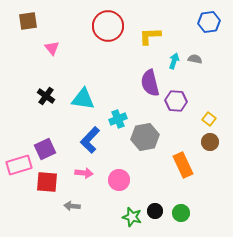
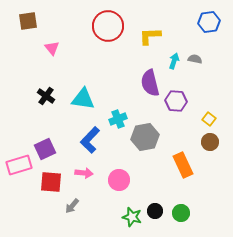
red square: moved 4 px right
gray arrow: rotated 56 degrees counterclockwise
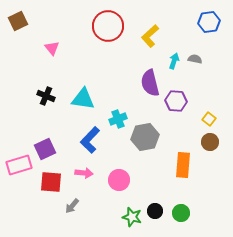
brown square: moved 10 px left; rotated 18 degrees counterclockwise
yellow L-shape: rotated 40 degrees counterclockwise
black cross: rotated 12 degrees counterclockwise
orange rectangle: rotated 30 degrees clockwise
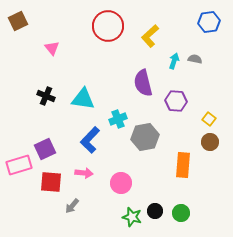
purple semicircle: moved 7 px left
pink circle: moved 2 px right, 3 px down
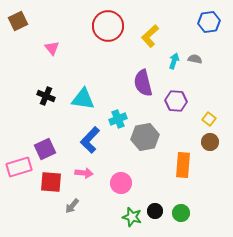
pink rectangle: moved 2 px down
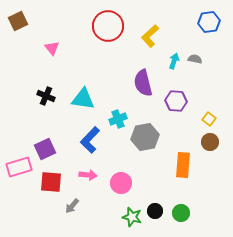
pink arrow: moved 4 px right, 2 px down
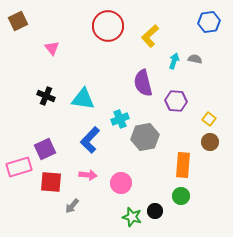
cyan cross: moved 2 px right
green circle: moved 17 px up
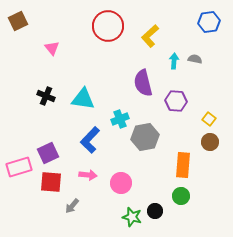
cyan arrow: rotated 14 degrees counterclockwise
purple square: moved 3 px right, 4 px down
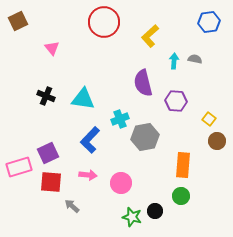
red circle: moved 4 px left, 4 px up
brown circle: moved 7 px right, 1 px up
gray arrow: rotated 91 degrees clockwise
